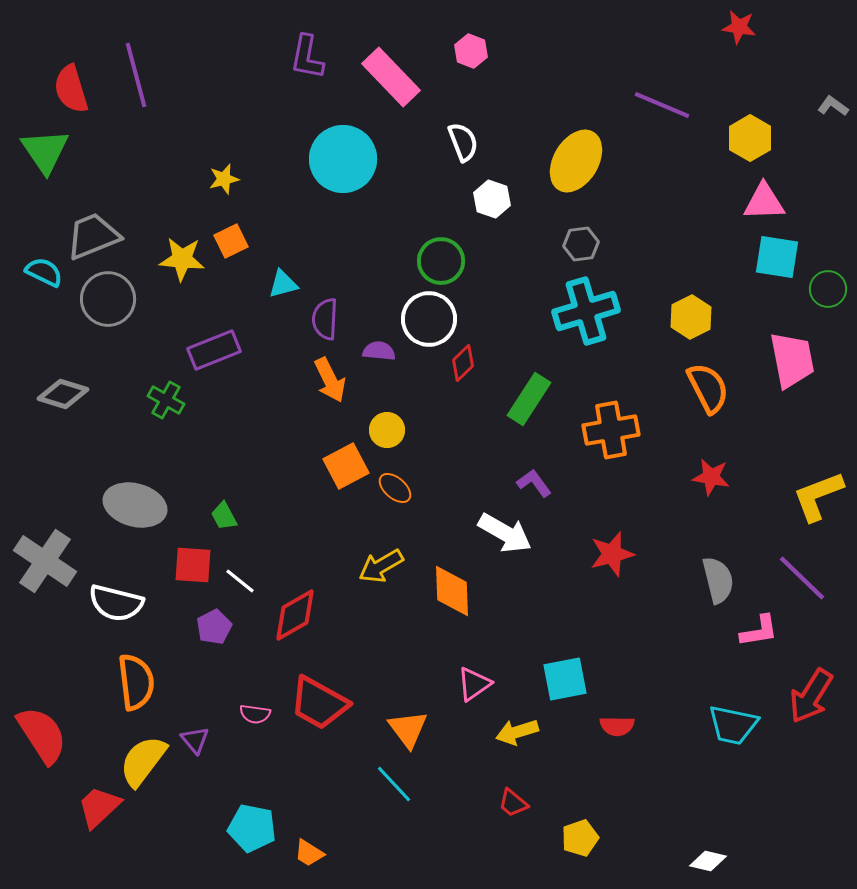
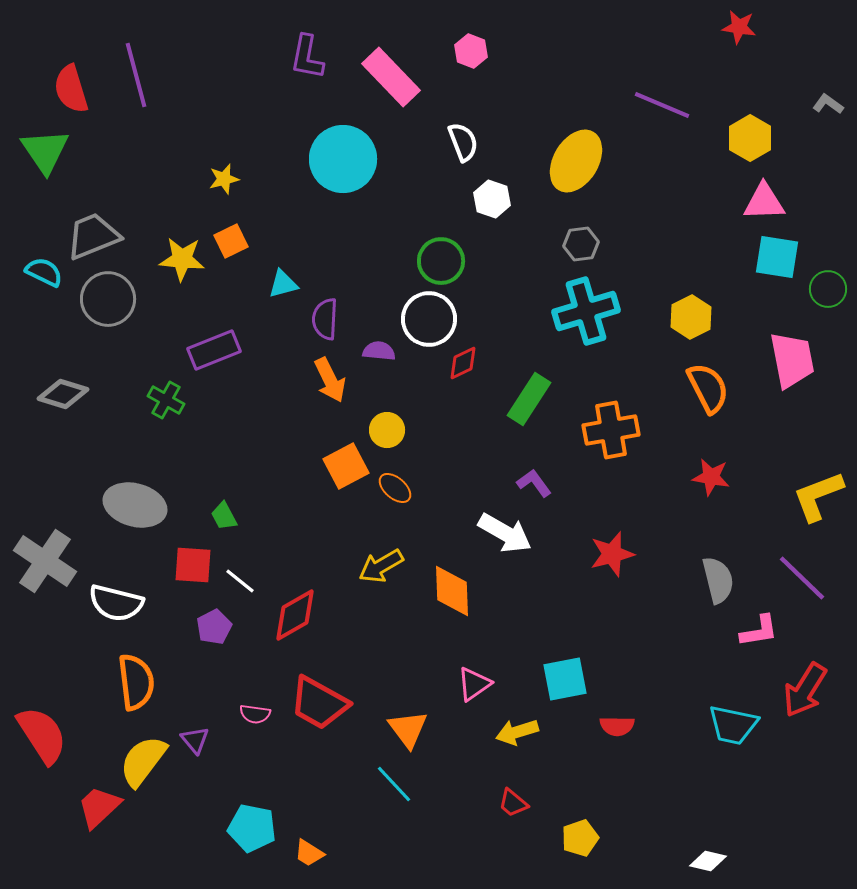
gray L-shape at (833, 106): moved 5 px left, 2 px up
red diamond at (463, 363): rotated 18 degrees clockwise
red arrow at (811, 696): moved 6 px left, 6 px up
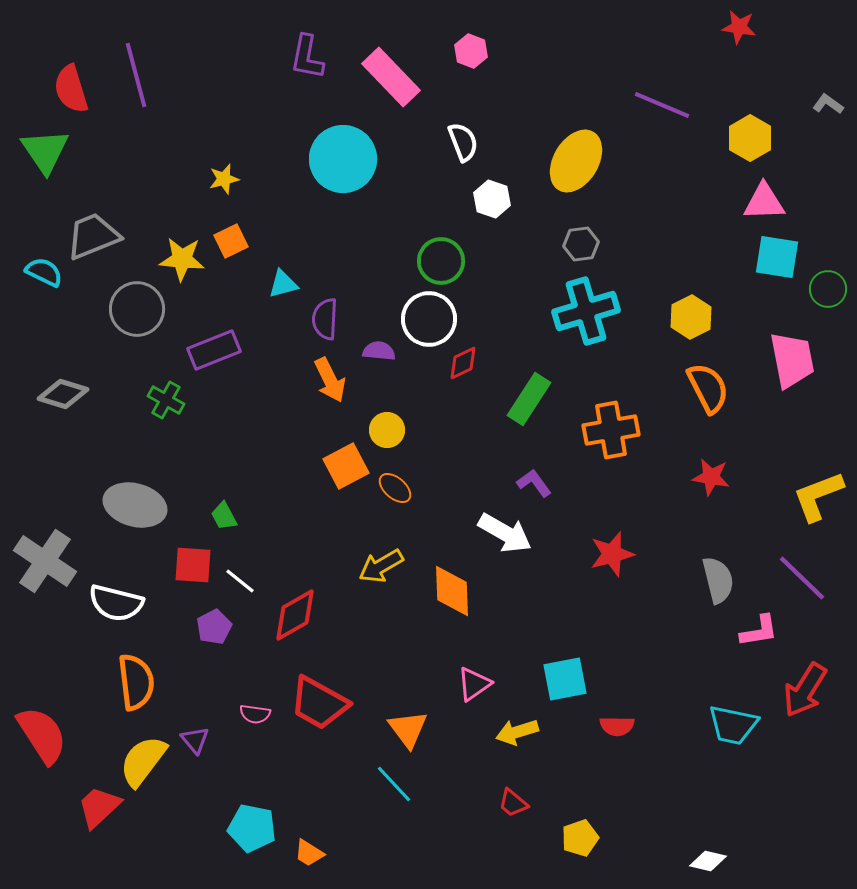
gray circle at (108, 299): moved 29 px right, 10 px down
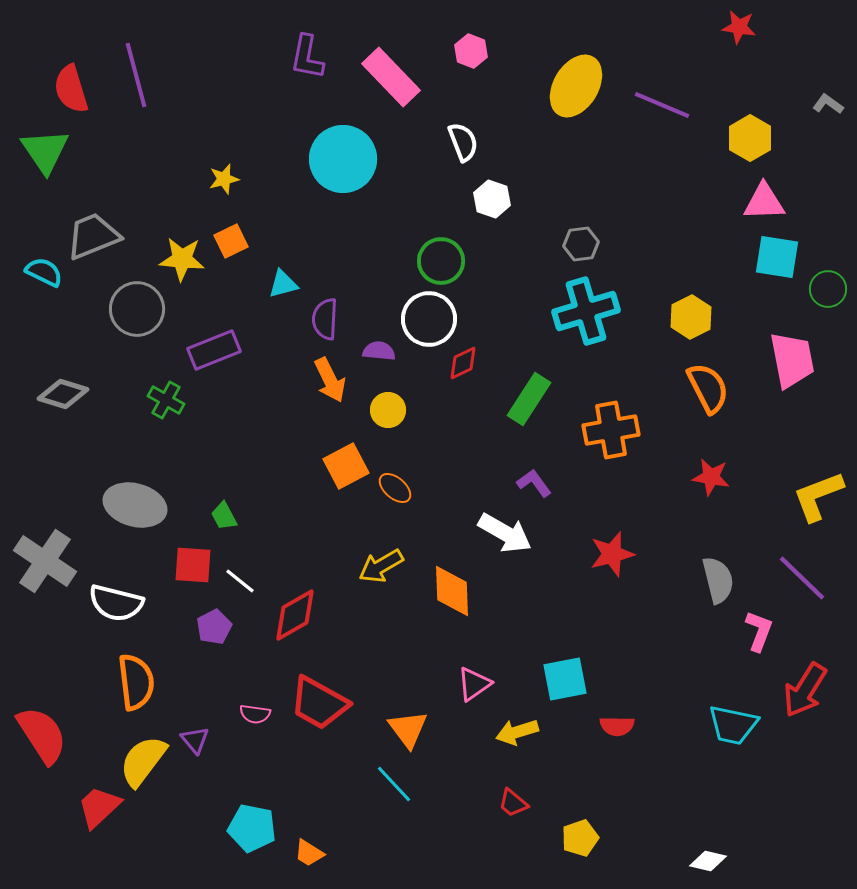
yellow ellipse at (576, 161): moved 75 px up
yellow circle at (387, 430): moved 1 px right, 20 px up
pink L-shape at (759, 631): rotated 60 degrees counterclockwise
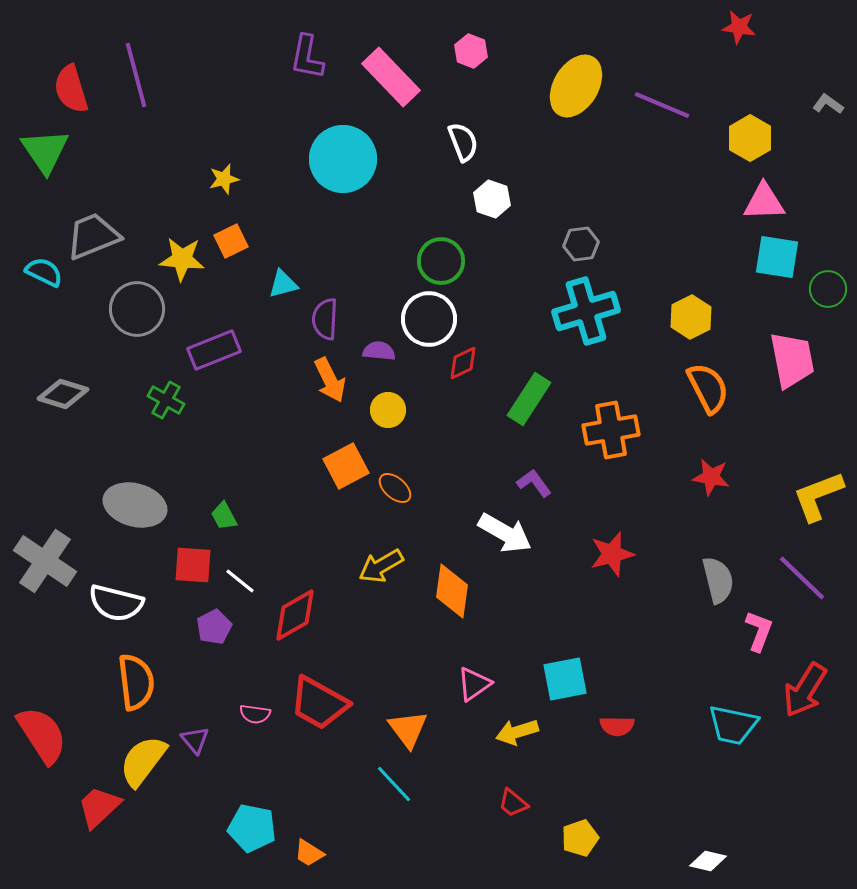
orange diamond at (452, 591): rotated 10 degrees clockwise
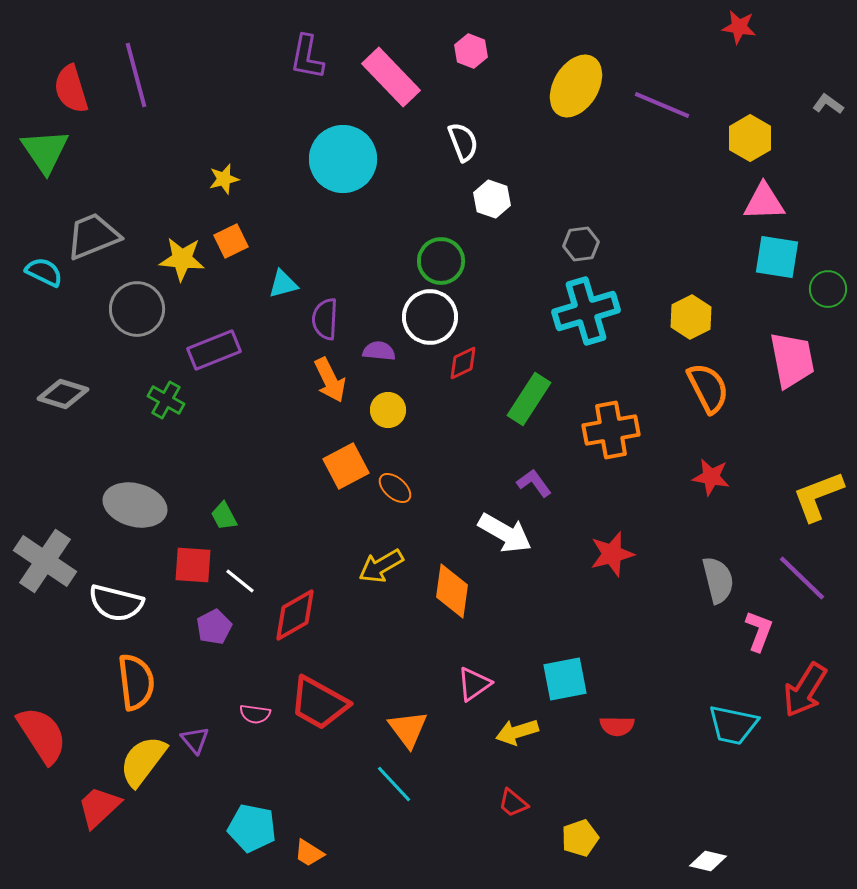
white circle at (429, 319): moved 1 px right, 2 px up
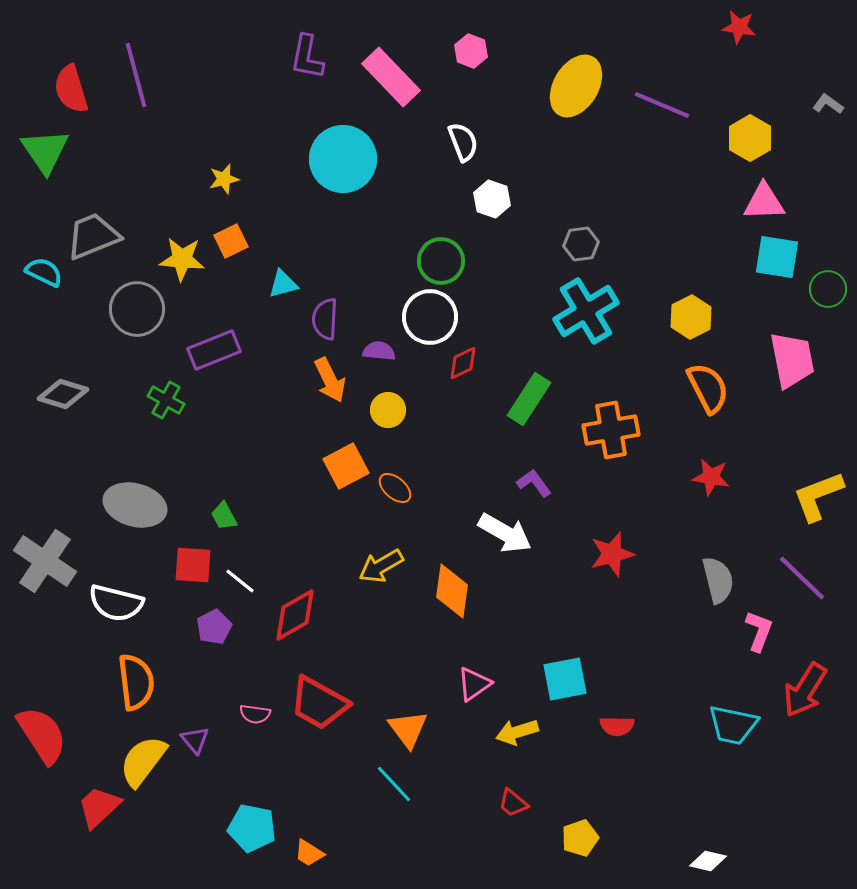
cyan cross at (586, 311): rotated 14 degrees counterclockwise
